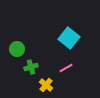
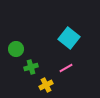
green circle: moved 1 px left
yellow cross: rotated 24 degrees clockwise
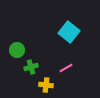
cyan square: moved 6 px up
green circle: moved 1 px right, 1 px down
yellow cross: rotated 32 degrees clockwise
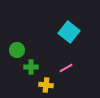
green cross: rotated 16 degrees clockwise
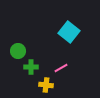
green circle: moved 1 px right, 1 px down
pink line: moved 5 px left
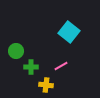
green circle: moved 2 px left
pink line: moved 2 px up
